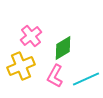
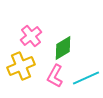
cyan line: moved 1 px up
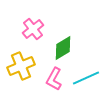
pink cross: moved 2 px right, 7 px up
pink L-shape: moved 1 px left, 3 px down
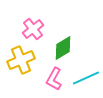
yellow cross: moved 6 px up
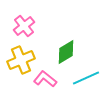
pink cross: moved 9 px left, 3 px up
green diamond: moved 3 px right, 4 px down
pink L-shape: moved 9 px left; rotated 100 degrees clockwise
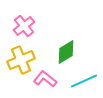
cyan line: moved 2 px left, 3 px down
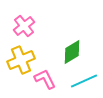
green diamond: moved 6 px right
pink L-shape: rotated 25 degrees clockwise
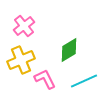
green diamond: moved 3 px left, 2 px up
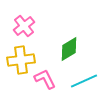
green diamond: moved 1 px up
yellow cross: rotated 16 degrees clockwise
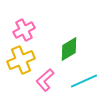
pink cross: moved 4 px down; rotated 10 degrees clockwise
yellow cross: rotated 16 degrees counterclockwise
pink L-shape: moved 1 px down; rotated 105 degrees counterclockwise
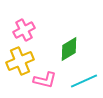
yellow cross: moved 1 px left, 1 px down
pink L-shape: rotated 125 degrees counterclockwise
